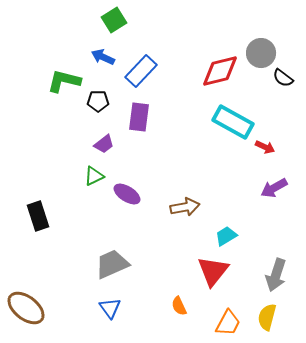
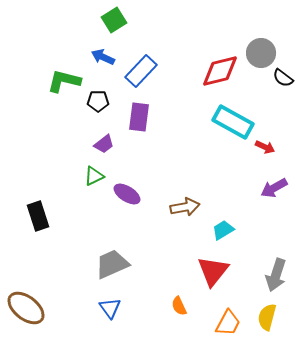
cyan trapezoid: moved 3 px left, 6 px up
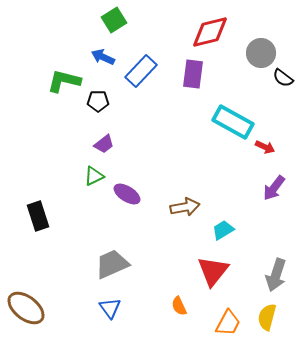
red diamond: moved 10 px left, 39 px up
purple rectangle: moved 54 px right, 43 px up
purple arrow: rotated 24 degrees counterclockwise
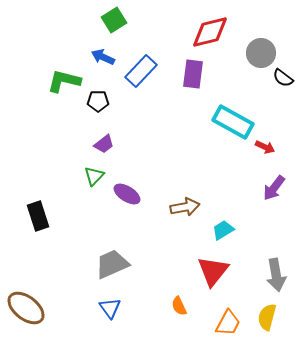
green triangle: rotated 20 degrees counterclockwise
gray arrow: rotated 28 degrees counterclockwise
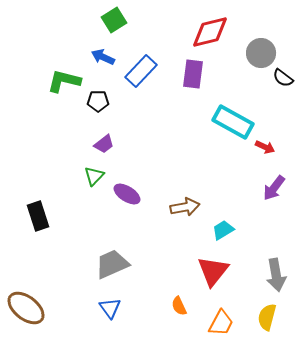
orange trapezoid: moved 7 px left
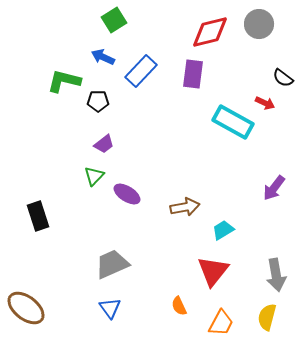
gray circle: moved 2 px left, 29 px up
red arrow: moved 44 px up
